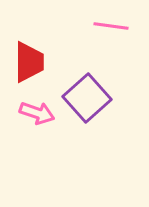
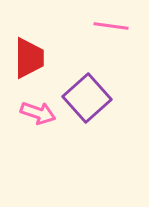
red trapezoid: moved 4 px up
pink arrow: moved 1 px right
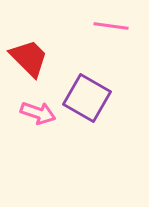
red trapezoid: rotated 45 degrees counterclockwise
purple square: rotated 18 degrees counterclockwise
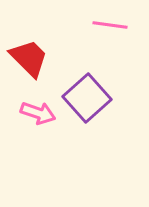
pink line: moved 1 px left, 1 px up
purple square: rotated 18 degrees clockwise
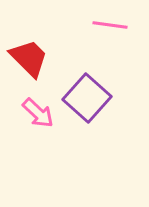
purple square: rotated 6 degrees counterclockwise
pink arrow: rotated 24 degrees clockwise
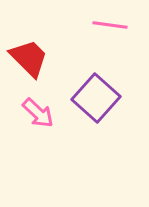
purple square: moved 9 px right
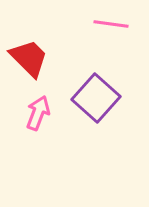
pink line: moved 1 px right, 1 px up
pink arrow: rotated 112 degrees counterclockwise
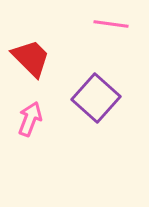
red trapezoid: moved 2 px right
pink arrow: moved 8 px left, 6 px down
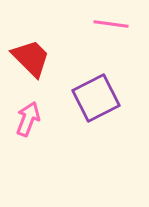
purple square: rotated 21 degrees clockwise
pink arrow: moved 2 px left
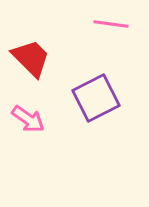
pink arrow: rotated 104 degrees clockwise
